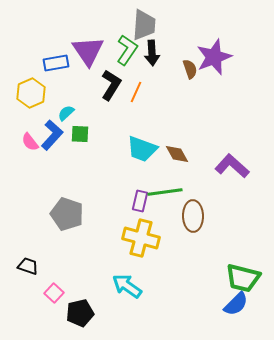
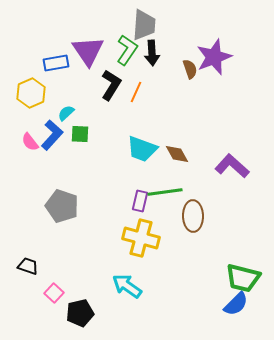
gray pentagon: moved 5 px left, 8 px up
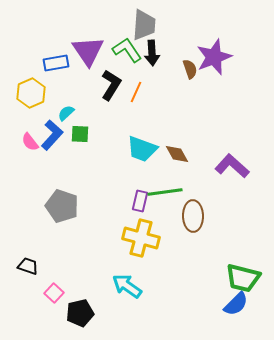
green L-shape: rotated 68 degrees counterclockwise
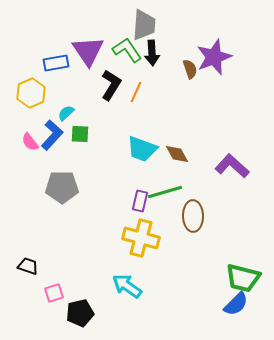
green line: rotated 8 degrees counterclockwise
gray pentagon: moved 19 px up; rotated 20 degrees counterclockwise
pink square: rotated 30 degrees clockwise
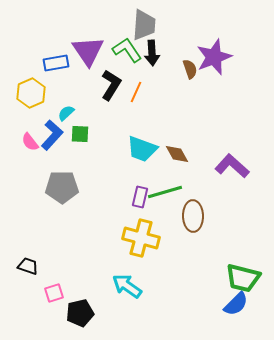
purple rectangle: moved 4 px up
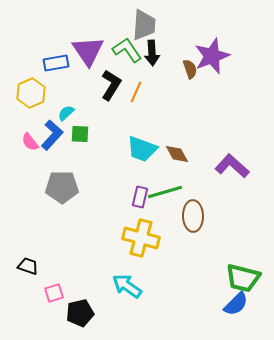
purple star: moved 2 px left, 1 px up
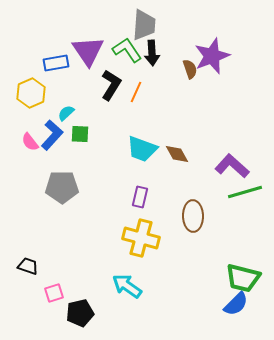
green line: moved 80 px right
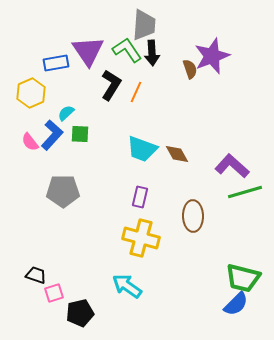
gray pentagon: moved 1 px right, 4 px down
black trapezoid: moved 8 px right, 9 px down
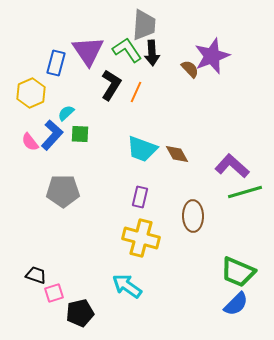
blue rectangle: rotated 65 degrees counterclockwise
brown semicircle: rotated 24 degrees counterclockwise
green trapezoid: moved 5 px left, 6 px up; rotated 9 degrees clockwise
